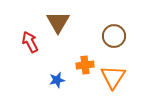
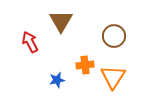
brown triangle: moved 3 px right, 1 px up
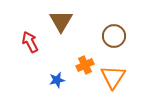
orange cross: rotated 18 degrees counterclockwise
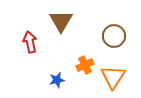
red arrow: rotated 15 degrees clockwise
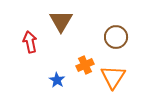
brown circle: moved 2 px right, 1 px down
blue star: rotated 28 degrees counterclockwise
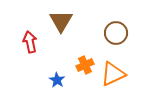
brown circle: moved 4 px up
orange triangle: moved 3 px up; rotated 32 degrees clockwise
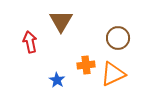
brown circle: moved 2 px right, 5 px down
orange cross: moved 1 px right; rotated 18 degrees clockwise
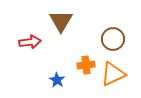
brown circle: moved 5 px left, 1 px down
red arrow: rotated 95 degrees clockwise
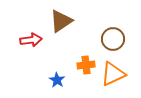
brown triangle: rotated 25 degrees clockwise
red arrow: moved 1 px right, 2 px up
